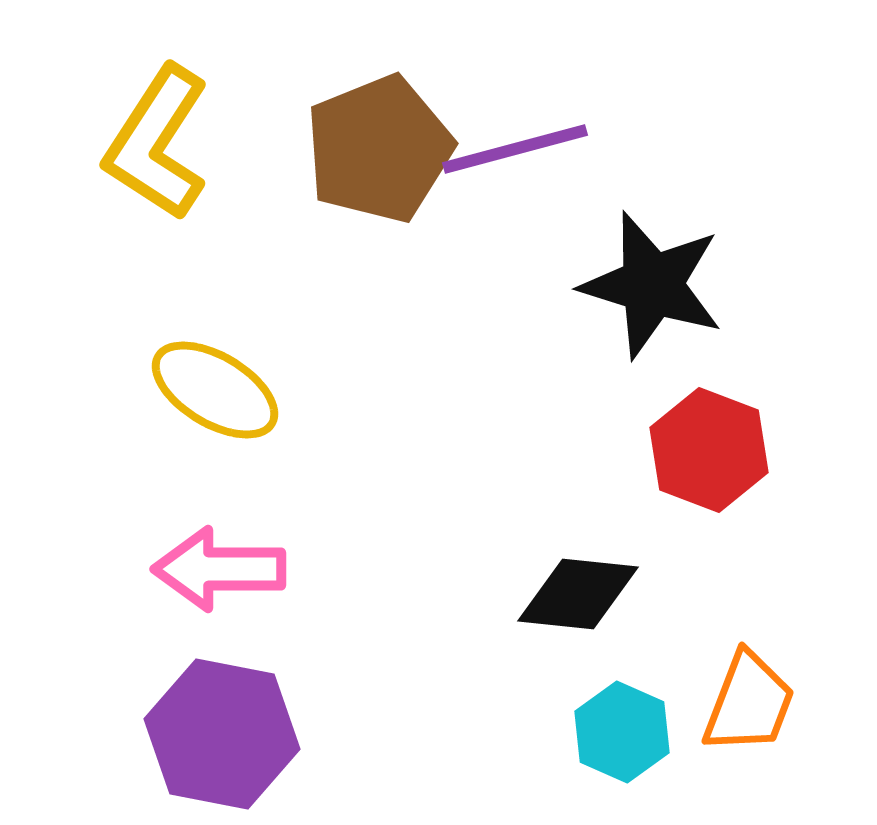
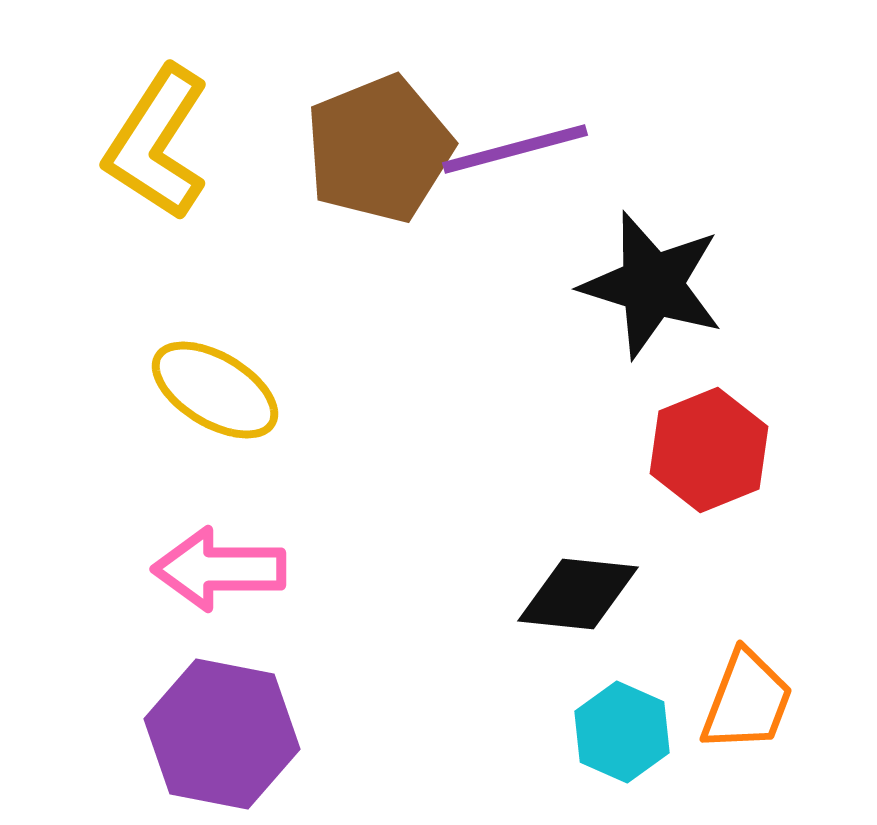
red hexagon: rotated 17 degrees clockwise
orange trapezoid: moved 2 px left, 2 px up
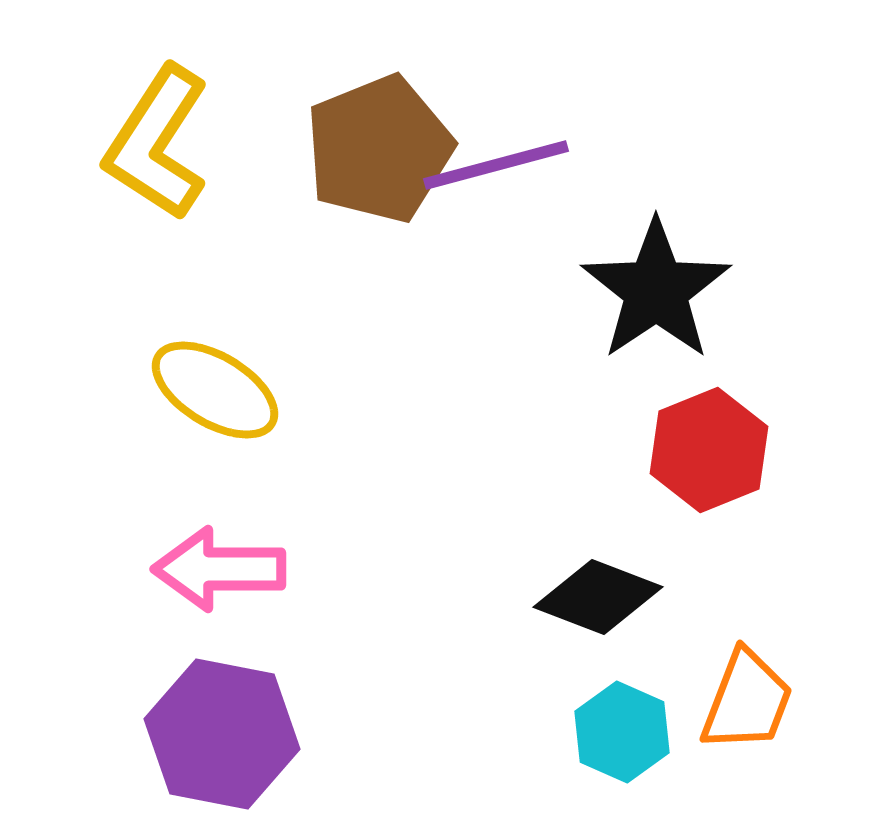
purple line: moved 19 px left, 16 px down
black star: moved 4 px right, 5 px down; rotated 21 degrees clockwise
black diamond: moved 20 px right, 3 px down; rotated 15 degrees clockwise
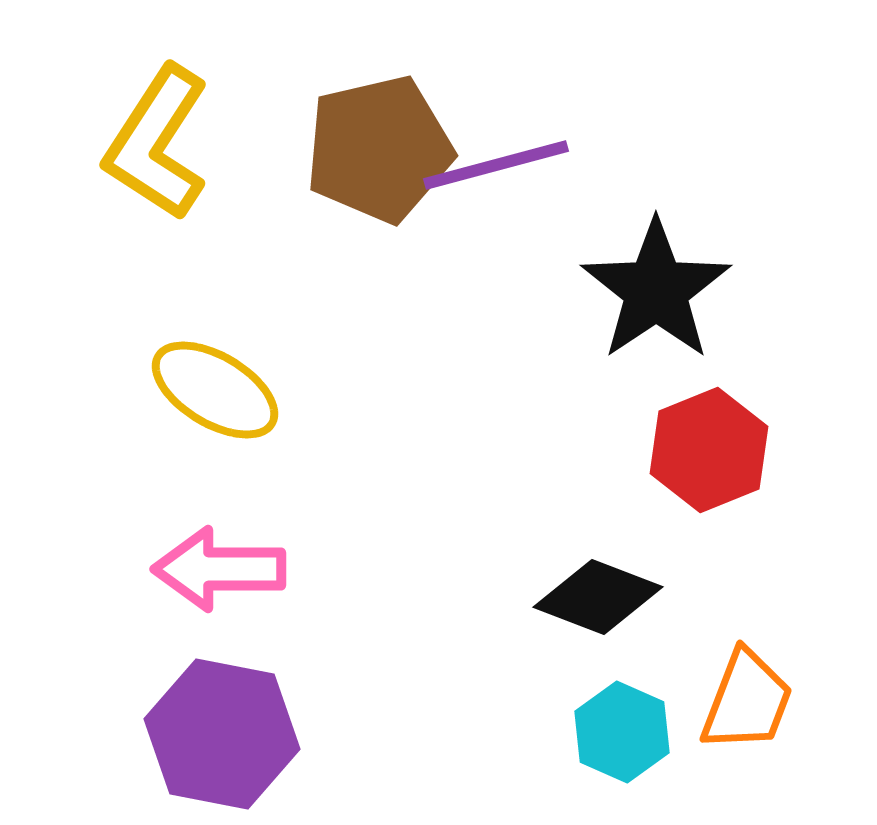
brown pentagon: rotated 9 degrees clockwise
